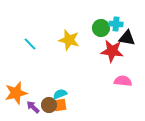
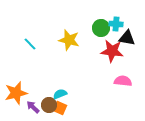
orange square: moved 3 px down; rotated 32 degrees clockwise
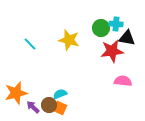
red star: rotated 15 degrees counterclockwise
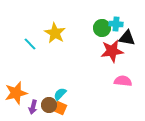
green circle: moved 1 px right
yellow star: moved 14 px left, 7 px up; rotated 15 degrees clockwise
cyan semicircle: rotated 24 degrees counterclockwise
purple arrow: rotated 120 degrees counterclockwise
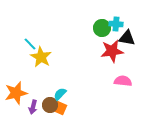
yellow star: moved 14 px left, 24 px down
brown circle: moved 1 px right
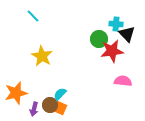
green circle: moved 3 px left, 11 px down
black triangle: moved 4 px up; rotated 36 degrees clockwise
cyan line: moved 3 px right, 28 px up
yellow star: moved 1 px right, 1 px up
purple arrow: moved 1 px right, 2 px down
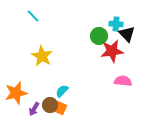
green circle: moved 3 px up
cyan semicircle: moved 2 px right, 3 px up
purple arrow: rotated 16 degrees clockwise
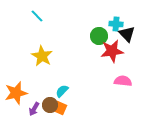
cyan line: moved 4 px right
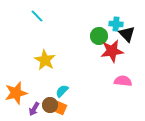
yellow star: moved 3 px right, 4 px down
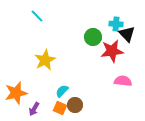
green circle: moved 6 px left, 1 px down
yellow star: rotated 15 degrees clockwise
brown circle: moved 25 px right
